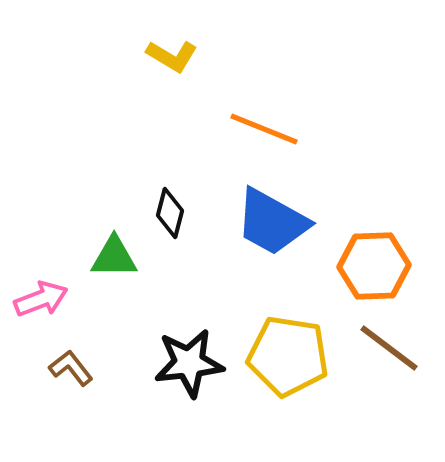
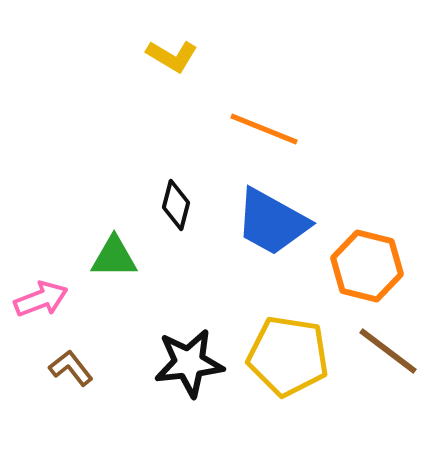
black diamond: moved 6 px right, 8 px up
orange hexagon: moved 7 px left; rotated 16 degrees clockwise
brown line: moved 1 px left, 3 px down
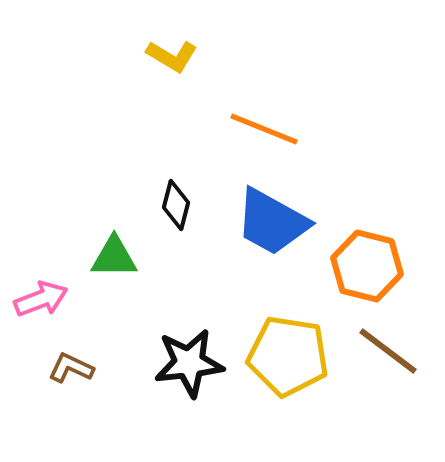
brown L-shape: rotated 27 degrees counterclockwise
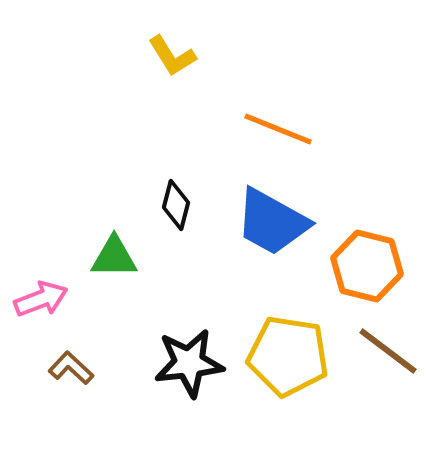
yellow L-shape: rotated 27 degrees clockwise
orange line: moved 14 px right
brown L-shape: rotated 18 degrees clockwise
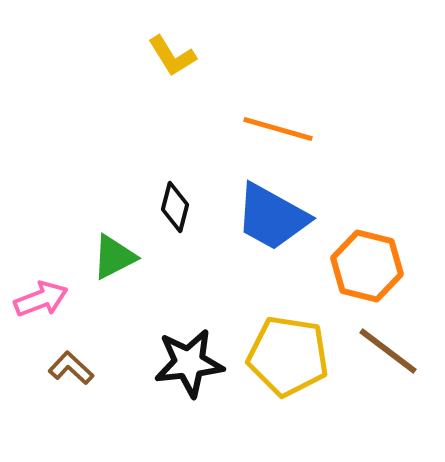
orange line: rotated 6 degrees counterclockwise
black diamond: moved 1 px left, 2 px down
blue trapezoid: moved 5 px up
green triangle: rotated 27 degrees counterclockwise
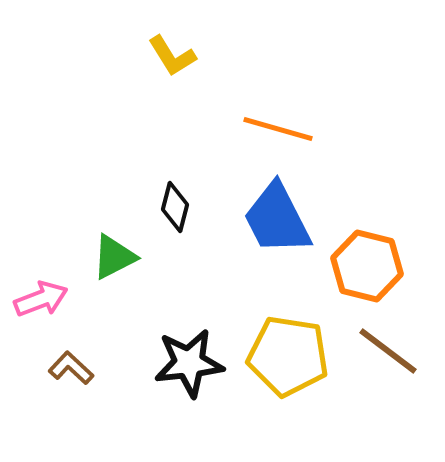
blue trapezoid: moved 5 px right, 2 px down; rotated 34 degrees clockwise
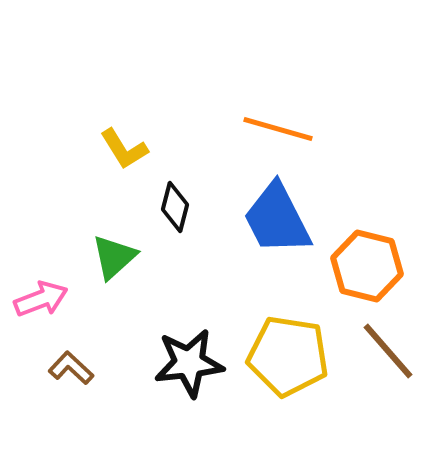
yellow L-shape: moved 48 px left, 93 px down
green triangle: rotated 15 degrees counterclockwise
brown line: rotated 12 degrees clockwise
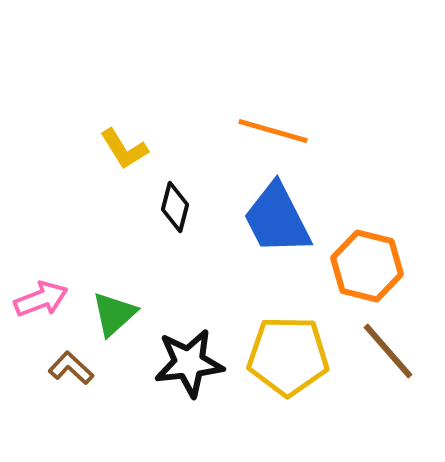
orange line: moved 5 px left, 2 px down
green triangle: moved 57 px down
yellow pentagon: rotated 8 degrees counterclockwise
